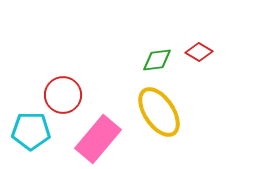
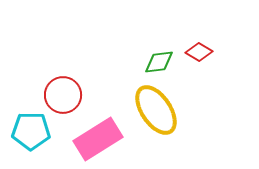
green diamond: moved 2 px right, 2 px down
yellow ellipse: moved 3 px left, 2 px up
pink rectangle: rotated 18 degrees clockwise
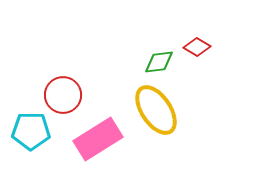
red diamond: moved 2 px left, 5 px up
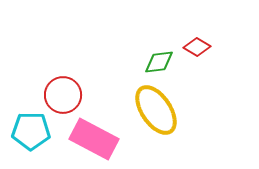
pink rectangle: moved 4 px left; rotated 60 degrees clockwise
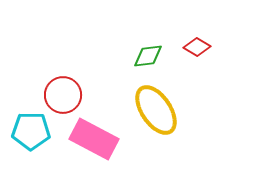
green diamond: moved 11 px left, 6 px up
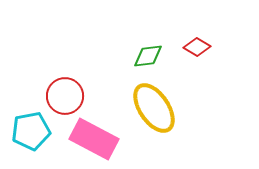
red circle: moved 2 px right, 1 px down
yellow ellipse: moved 2 px left, 2 px up
cyan pentagon: rotated 12 degrees counterclockwise
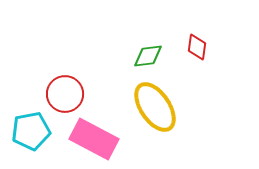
red diamond: rotated 68 degrees clockwise
red circle: moved 2 px up
yellow ellipse: moved 1 px right, 1 px up
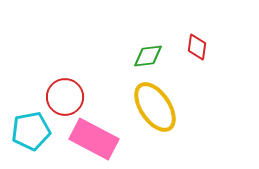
red circle: moved 3 px down
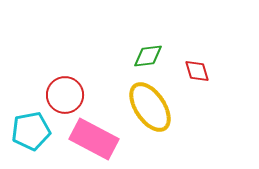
red diamond: moved 24 px down; rotated 24 degrees counterclockwise
red circle: moved 2 px up
yellow ellipse: moved 5 px left
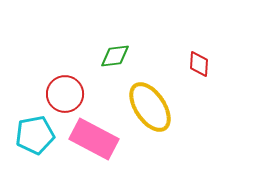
green diamond: moved 33 px left
red diamond: moved 2 px right, 7 px up; rotated 20 degrees clockwise
red circle: moved 1 px up
cyan pentagon: moved 4 px right, 4 px down
